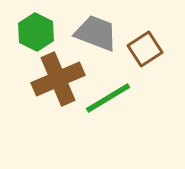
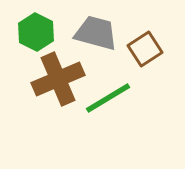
gray trapezoid: rotated 6 degrees counterclockwise
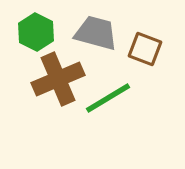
brown square: rotated 36 degrees counterclockwise
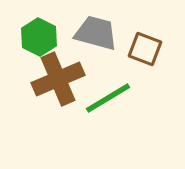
green hexagon: moved 3 px right, 5 px down
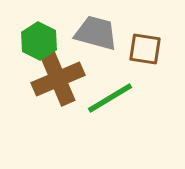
green hexagon: moved 4 px down
brown square: rotated 12 degrees counterclockwise
green line: moved 2 px right
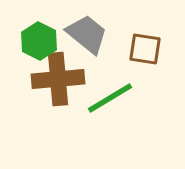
gray trapezoid: moved 9 px left, 1 px down; rotated 24 degrees clockwise
brown cross: rotated 18 degrees clockwise
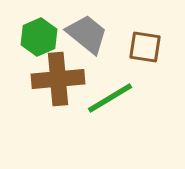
green hexagon: moved 4 px up; rotated 9 degrees clockwise
brown square: moved 2 px up
